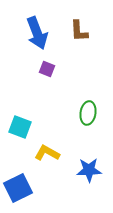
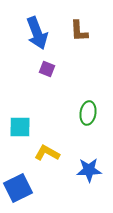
cyan square: rotated 20 degrees counterclockwise
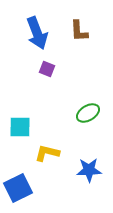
green ellipse: rotated 50 degrees clockwise
yellow L-shape: rotated 15 degrees counterclockwise
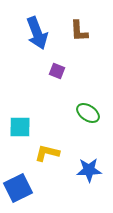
purple square: moved 10 px right, 2 px down
green ellipse: rotated 65 degrees clockwise
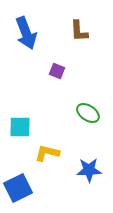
blue arrow: moved 11 px left
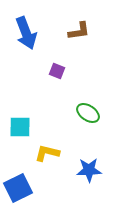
brown L-shape: rotated 95 degrees counterclockwise
